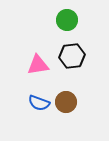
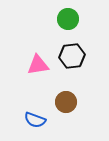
green circle: moved 1 px right, 1 px up
blue semicircle: moved 4 px left, 17 px down
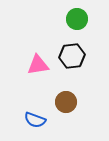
green circle: moved 9 px right
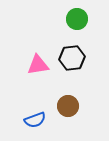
black hexagon: moved 2 px down
brown circle: moved 2 px right, 4 px down
blue semicircle: rotated 40 degrees counterclockwise
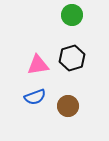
green circle: moved 5 px left, 4 px up
black hexagon: rotated 10 degrees counterclockwise
blue semicircle: moved 23 px up
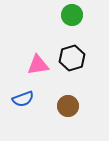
blue semicircle: moved 12 px left, 2 px down
